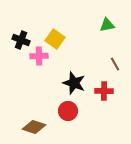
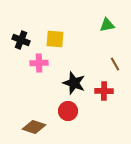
yellow square: rotated 30 degrees counterclockwise
pink cross: moved 7 px down
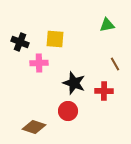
black cross: moved 1 px left, 2 px down
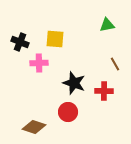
red circle: moved 1 px down
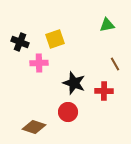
yellow square: rotated 24 degrees counterclockwise
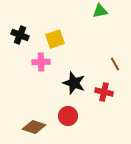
green triangle: moved 7 px left, 14 px up
black cross: moved 7 px up
pink cross: moved 2 px right, 1 px up
red cross: moved 1 px down; rotated 12 degrees clockwise
red circle: moved 4 px down
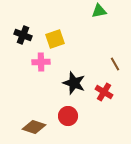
green triangle: moved 1 px left
black cross: moved 3 px right
red cross: rotated 18 degrees clockwise
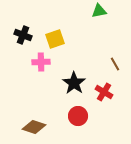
black star: rotated 15 degrees clockwise
red circle: moved 10 px right
